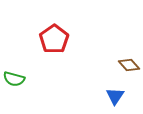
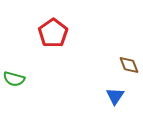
red pentagon: moved 1 px left, 6 px up
brown diamond: rotated 20 degrees clockwise
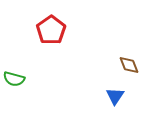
red pentagon: moved 2 px left, 3 px up
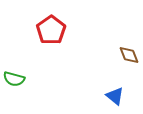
brown diamond: moved 10 px up
blue triangle: rotated 24 degrees counterclockwise
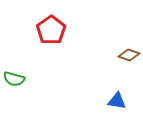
brown diamond: rotated 50 degrees counterclockwise
blue triangle: moved 2 px right, 5 px down; rotated 30 degrees counterclockwise
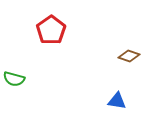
brown diamond: moved 1 px down
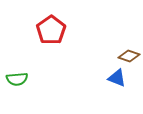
green semicircle: moved 3 px right; rotated 20 degrees counterclockwise
blue triangle: moved 23 px up; rotated 12 degrees clockwise
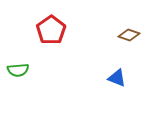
brown diamond: moved 21 px up
green semicircle: moved 1 px right, 9 px up
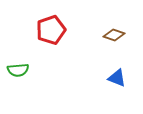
red pentagon: rotated 16 degrees clockwise
brown diamond: moved 15 px left
